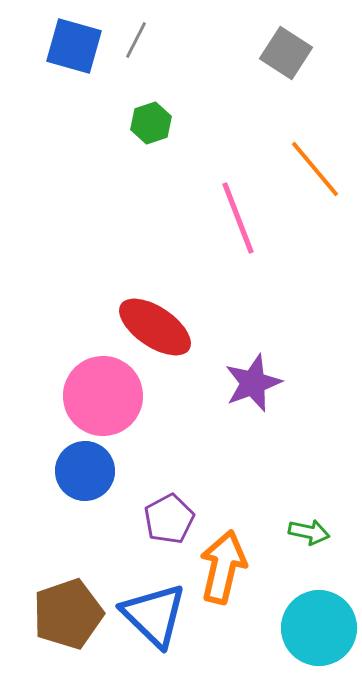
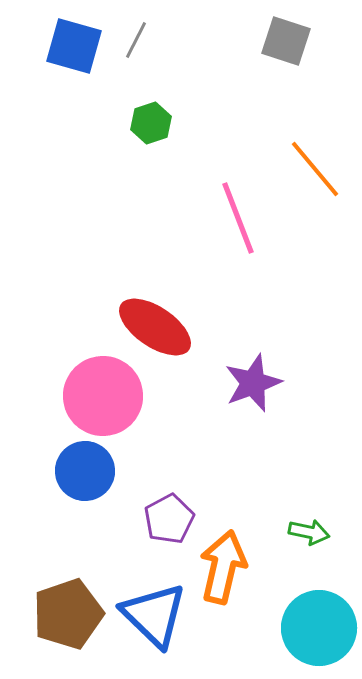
gray square: moved 12 px up; rotated 15 degrees counterclockwise
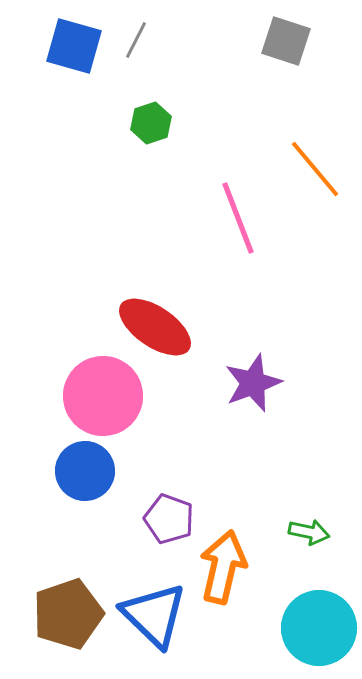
purple pentagon: rotated 24 degrees counterclockwise
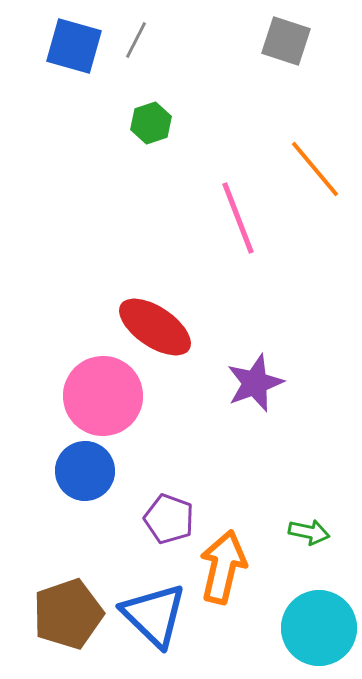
purple star: moved 2 px right
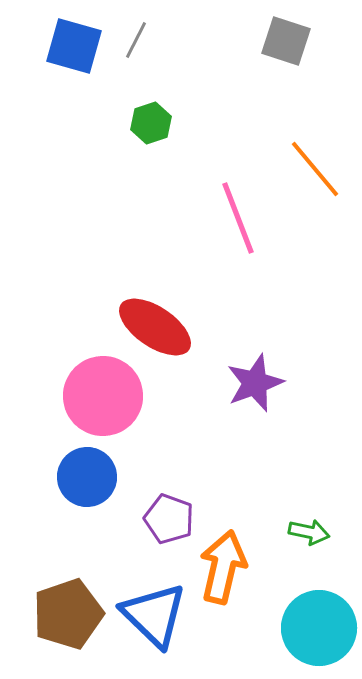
blue circle: moved 2 px right, 6 px down
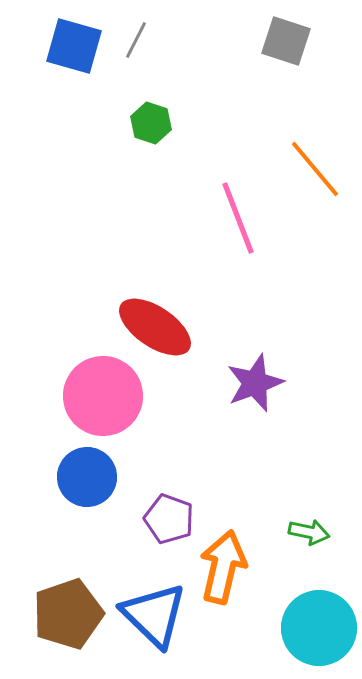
green hexagon: rotated 24 degrees counterclockwise
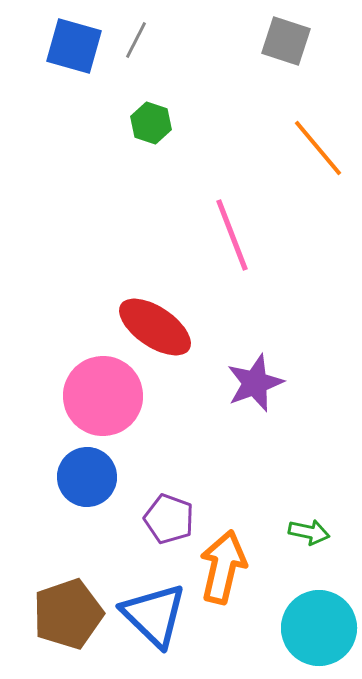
orange line: moved 3 px right, 21 px up
pink line: moved 6 px left, 17 px down
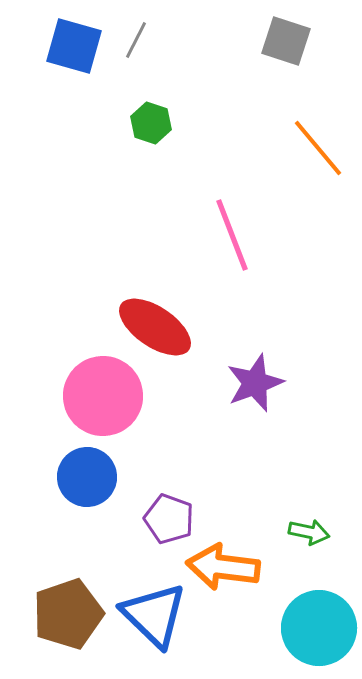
orange arrow: rotated 96 degrees counterclockwise
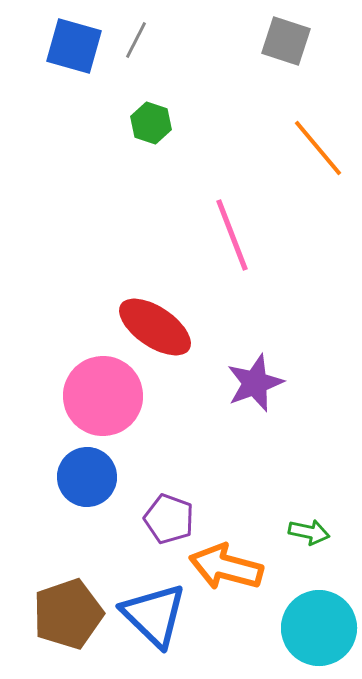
orange arrow: moved 3 px right; rotated 8 degrees clockwise
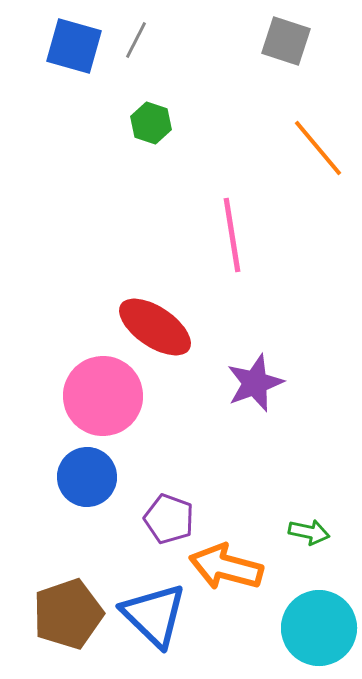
pink line: rotated 12 degrees clockwise
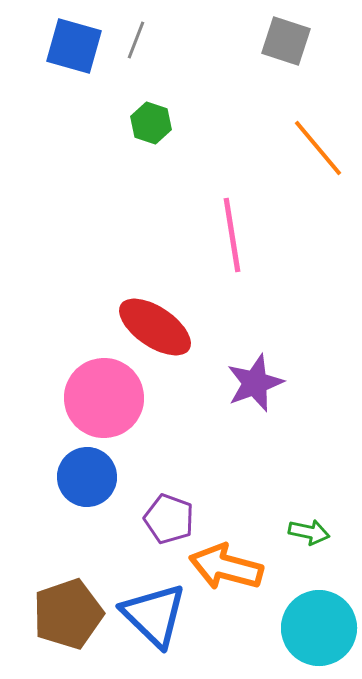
gray line: rotated 6 degrees counterclockwise
pink circle: moved 1 px right, 2 px down
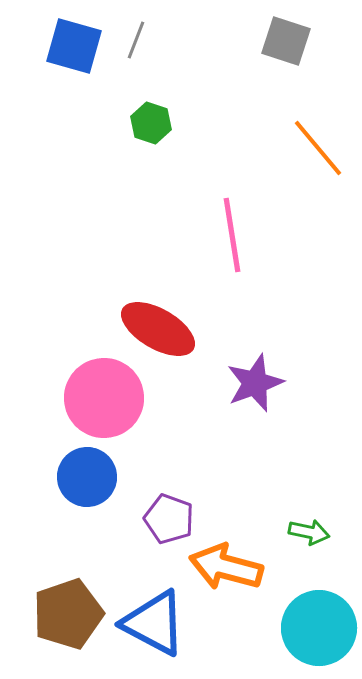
red ellipse: moved 3 px right, 2 px down; rotated 4 degrees counterclockwise
blue triangle: moved 8 px down; rotated 16 degrees counterclockwise
